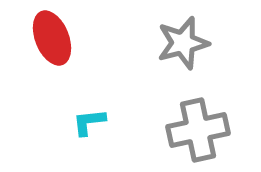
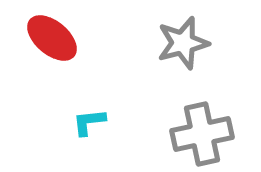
red ellipse: rotated 28 degrees counterclockwise
gray cross: moved 4 px right, 4 px down
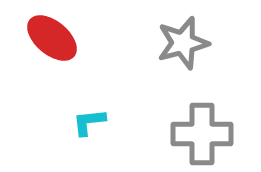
gray cross: rotated 12 degrees clockwise
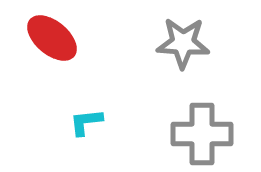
gray star: rotated 18 degrees clockwise
cyan L-shape: moved 3 px left
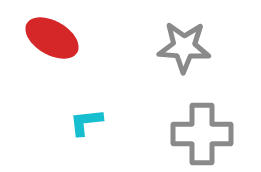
red ellipse: rotated 10 degrees counterclockwise
gray star: moved 1 px right, 4 px down
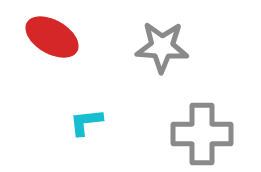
red ellipse: moved 1 px up
gray star: moved 22 px left
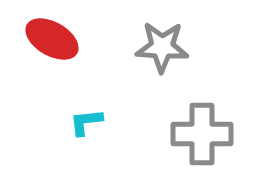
red ellipse: moved 2 px down
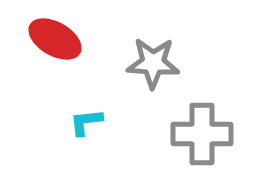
red ellipse: moved 3 px right
gray star: moved 9 px left, 16 px down
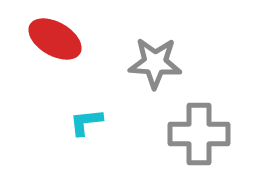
gray star: moved 2 px right
gray cross: moved 3 px left
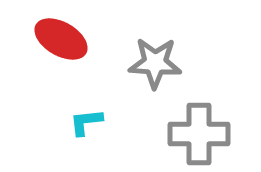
red ellipse: moved 6 px right
